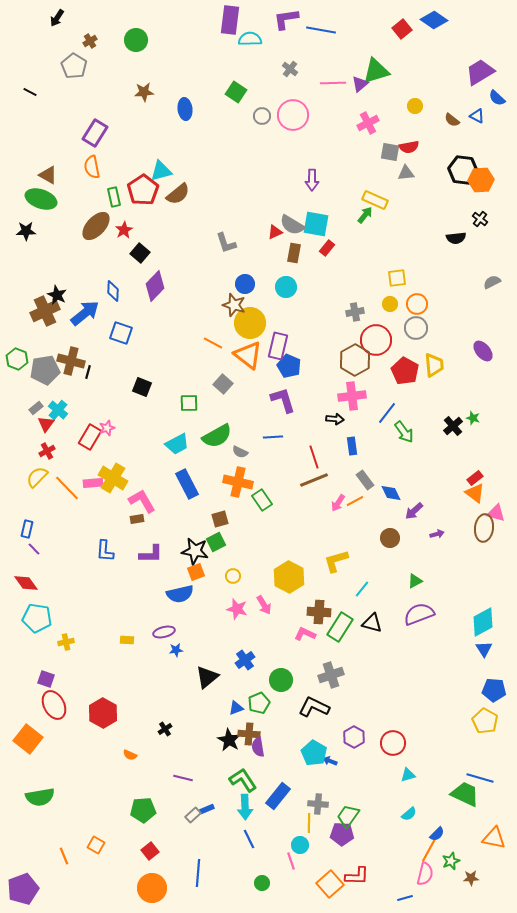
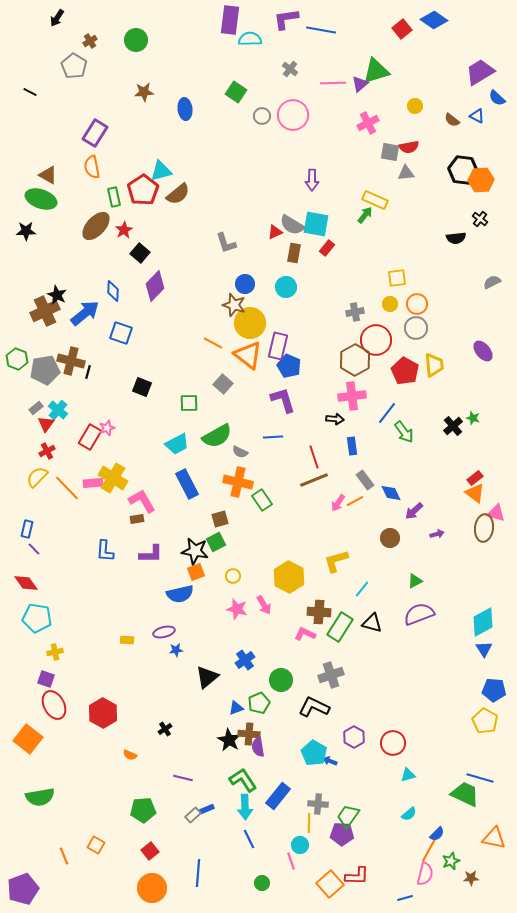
yellow cross at (66, 642): moved 11 px left, 10 px down
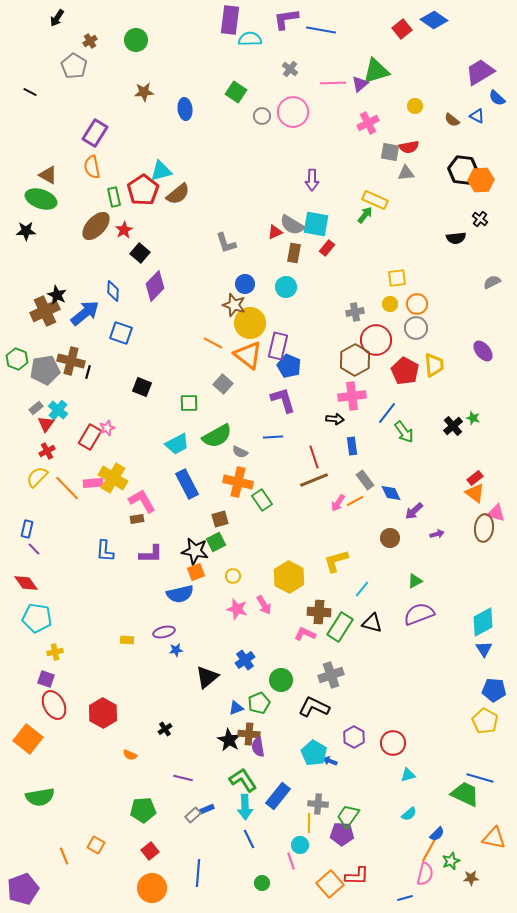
pink circle at (293, 115): moved 3 px up
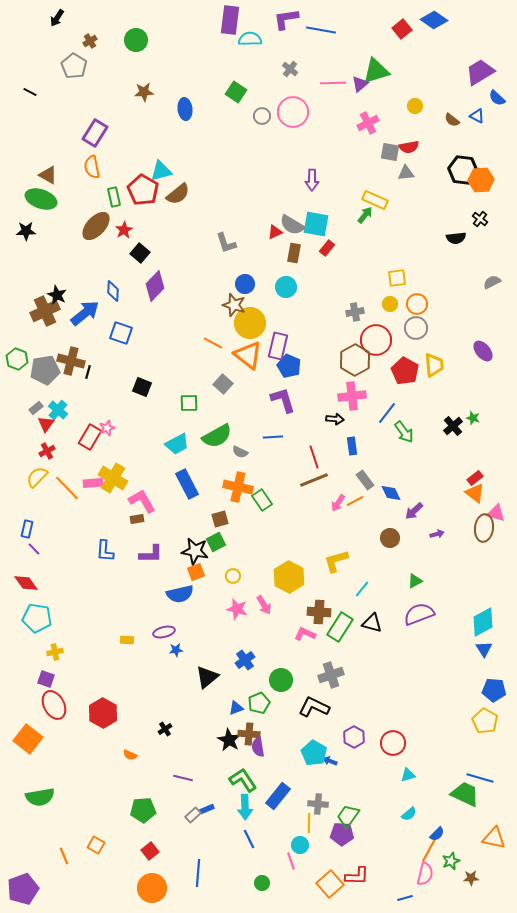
red pentagon at (143, 190): rotated 8 degrees counterclockwise
orange cross at (238, 482): moved 5 px down
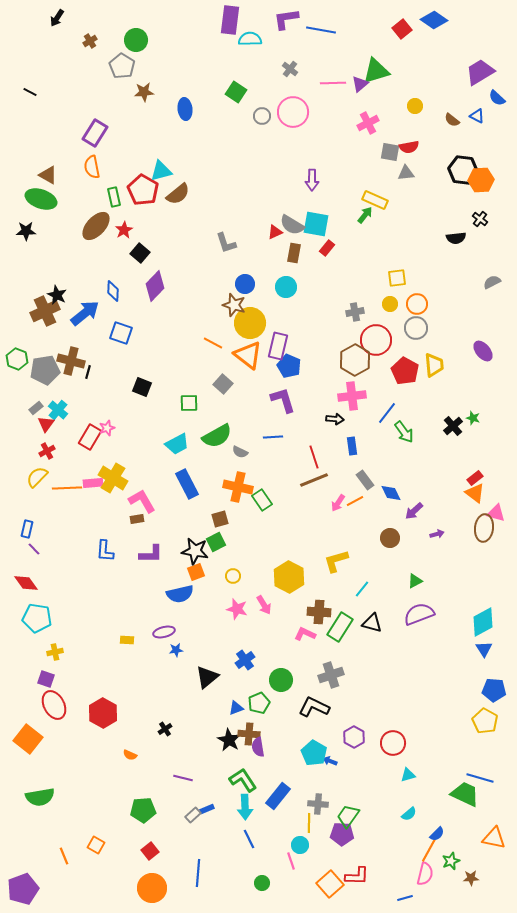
gray pentagon at (74, 66): moved 48 px right
orange line at (67, 488): rotated 48 degrees counterclockwise
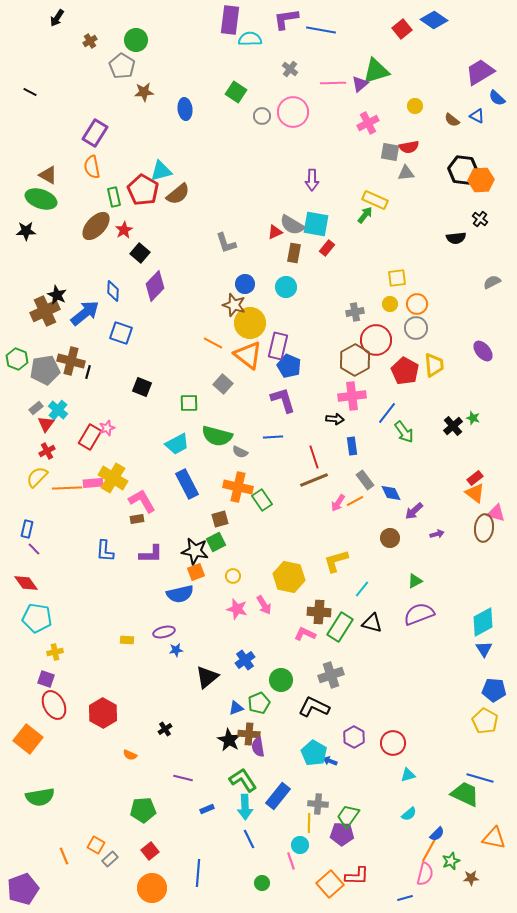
green semicircle at (217, 436): rotated 44 degrees clockwise
yellow hexagon at (289, 577): rotated 16 degrees counterclockwise
gray rectangle at (193, 815): moved 83 px left, 44 px down
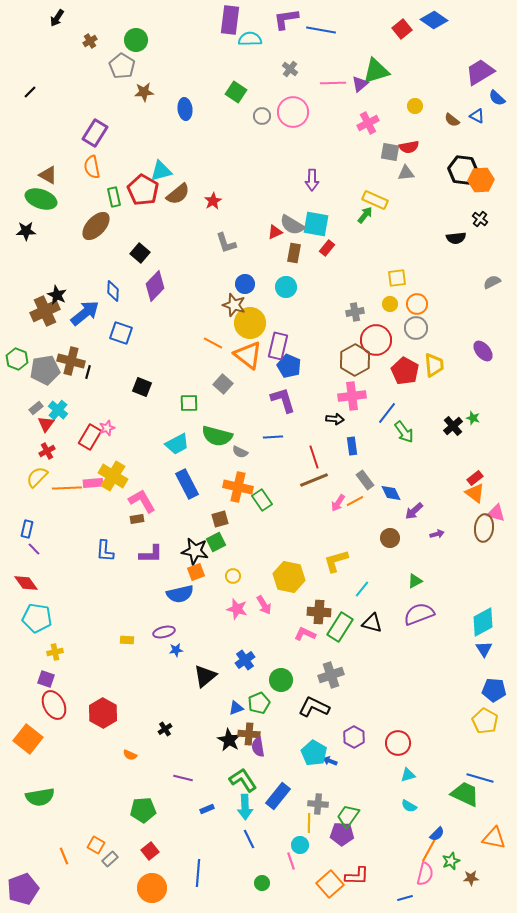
black line at (30, 92): rotated 72 degrees counterclockwise
red star at (124, 230): moved 89 px right, 29 px up
yellow cross at (113, 478): moved 2 px up
black triangle at (207, 677): moved 2 px left, 1 px up
red circle at (393, 743): moved 5 px right
cyan semicircle at (409, 814): moved 8 px up; rotated 70 degrees clockwise
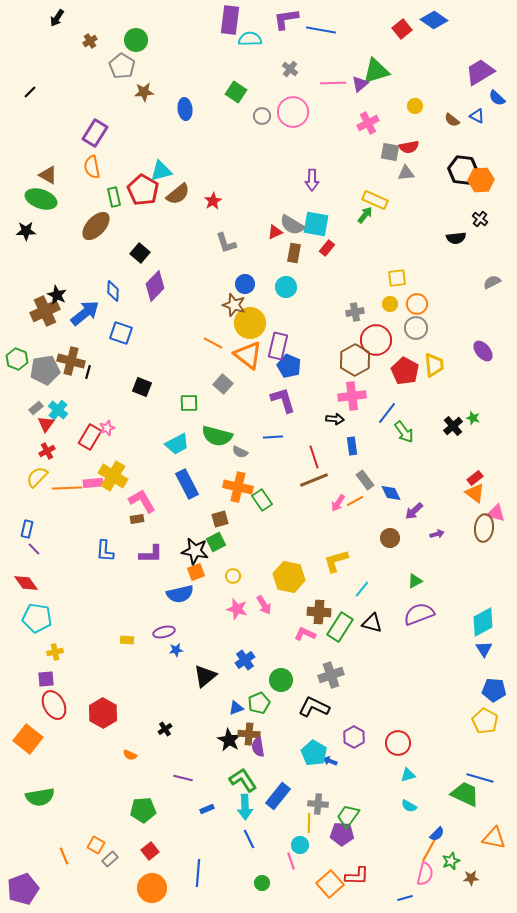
purple square at (46, 679): rotated 24 degrees counterclockwise
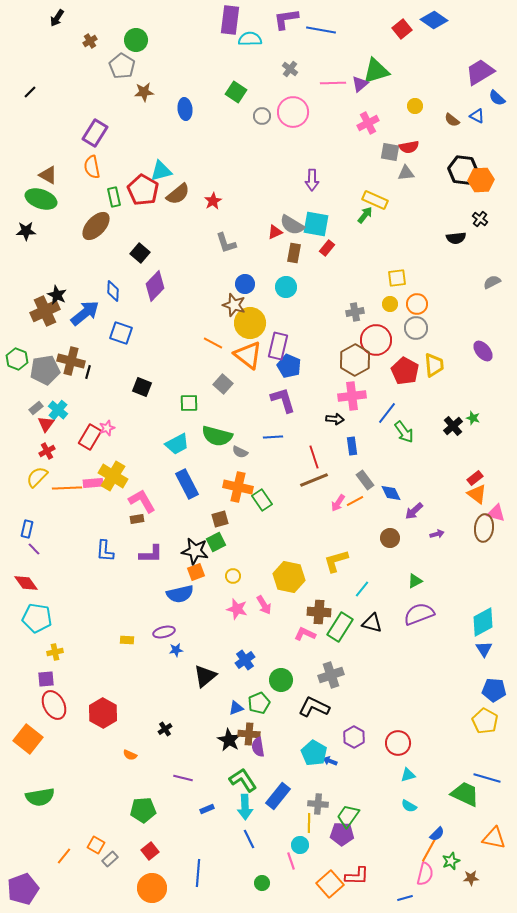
orange triangle at (475, 493): moved 2 px right, 1 px down
blue line at (480, 778): moved 7 px right
orange line at (64, 856): rotated 60 degrees clockwise
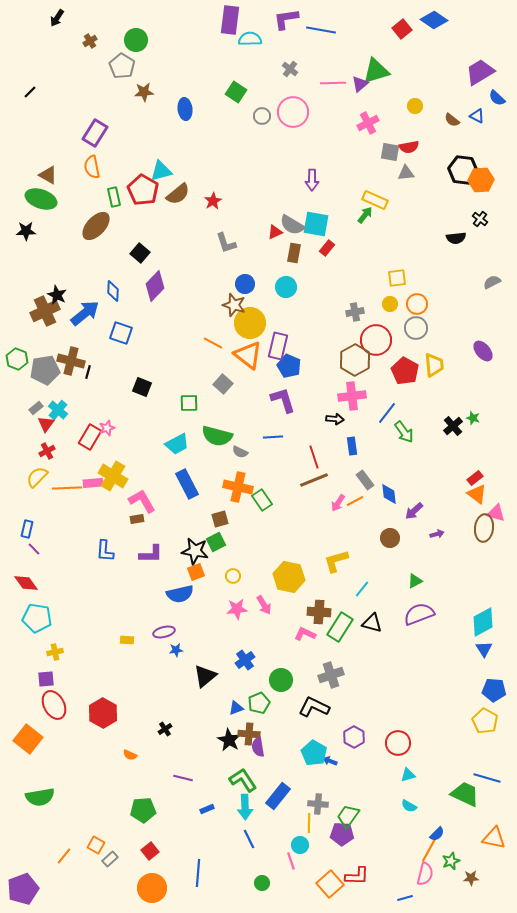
blue diamond at (391, 493): moved 2 px left, 1 px down; rotated 20 degrees clockwise
pink star at (237, 609): rotated 20 degrees counterclockwise
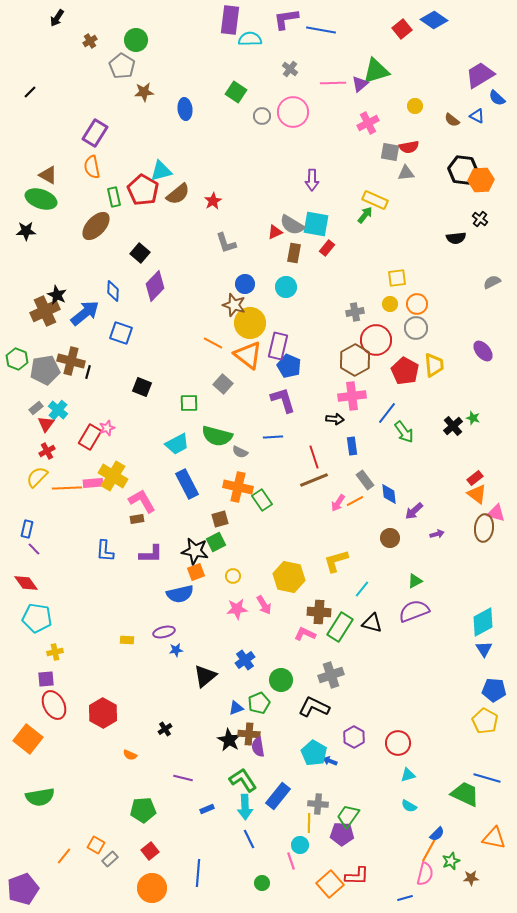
purple trapezoid at (480, 72): moved 3 px down
purple semicircle at (419, 614): moved 5 px left, 3 px up
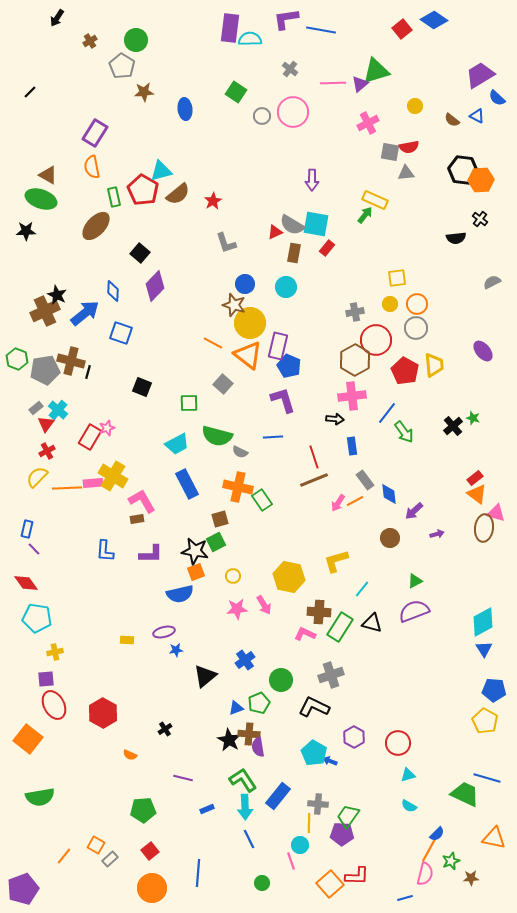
purple rectangle at (230, 20): moved 8 px down
